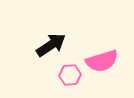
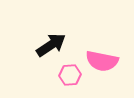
pink semicircle: rotated 28 degrees clockwise
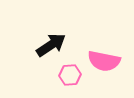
pink semicircle: moved 2 px right
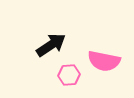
pink hexagon: moved 1 px left
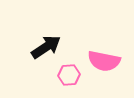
black arrow: moved 5 px left, 2 px down
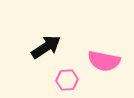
pink hexagon: moved 2 px left, 5 px down
